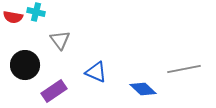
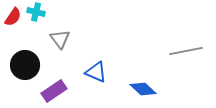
red semicircle: rotated 66 degrees counterclockwise
gray triangle: moved 1 px up
gray line: moved 2 px right, 18 px up
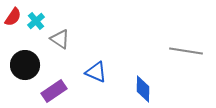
cyan cross: moved 9 px down; rotated 36 degrees clockwise
gray triangle: rotated 20 degrees counterclockwise
gray line: rotated 20 degrees clockwise
blue diamond: rotated 48 degrees clockwise
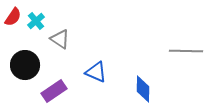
gray line: rotated 8 degrees counterclockwise
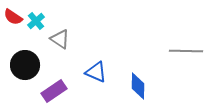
red semicircle: rotated 90 degrees clockwise
blue diamond: moved 5 px left, 3 px up
